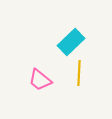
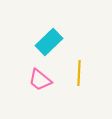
cyan rectangle: moved 22 px left
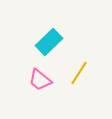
yellow line: rotated 30 degrees clockwise
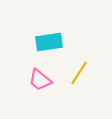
cyan rectangle: rotated 36 degrees clockwise
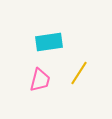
pink trapezoid: rotated 115 degrees counterclockwise
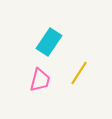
cyan rectangle: rotated 48 degrees counterclockwise
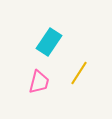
pink trapezoid: moved 1 px left, 2 px down
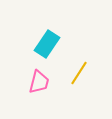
cyan rectangle: moved 2 px left, 2 px down
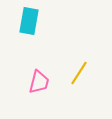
cyan rectangle: moved 18 px left, 23 px up; rotated 24 degrees counterclockwise
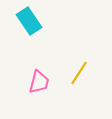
cyan rectangle: rotated 44 degrees counterclockwise
